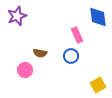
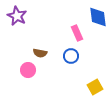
purple star: rotated 24 degrees counterclockwise
pink rectangle: moved 2 px up
pink circle: moved 3 px right
yellow square: moved 3 px left, 2 px down
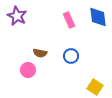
pink rectangle: moved 8 px left, 13 px up
yellow square: rotated 28 degrees counterclockwise
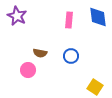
pink rectangle: rotated 28 degrees clockwise
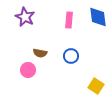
purple star: moved 8 px right, 1 px down
yellow square: moved 1 px right, 1 px up
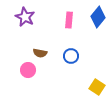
blue diamond: rotated 45 degrees clockwise
yellow square: moved 1 px right, 1 px down
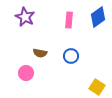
blue diamond: rotated 15 degrees clockwise
pink circle: moved 2 px left, 3 px down
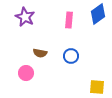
blue diamond: moved 3 px up
yellow square: rotated 28 degrees counterclockwise
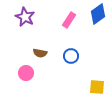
pink rectangle: rotated 28 degrees clockwise
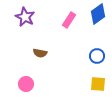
blue circle: moved 26 px right
pink circle: moved 11 px down
yellow square: moved 1 px right, 3 px up
